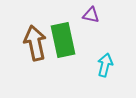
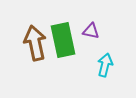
purple triangle: moved 16 px down
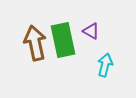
purple triangle: rotated 18 degrees clockwise
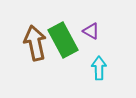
green rectangle: rotated 16 degrees counterclockwise
cyan arrow: moved 6 px left, 3 px down; rotated 15 degrees counterclockwise
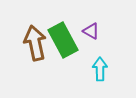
cyan arrow: moved 1 px right, 1 px down
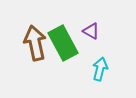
green rectangle: moved 3 px down
cyan arrow: rotated 15 degrees clockwise
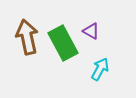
brown arrow: moved 8 px left, 6 px up
cyan arrow: rotated 15 degrees clockwise
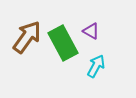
brown arrow: rotated 48 degrees clockwise
cyan arrow: moved 4 px left, 3 px up
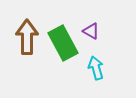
brown arrow: rotated 36 degrees counterclockwise
cyan arrow: moved 2 px down; rotated 45 degrees counterclockwise
